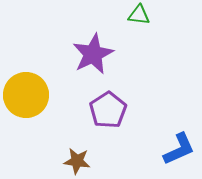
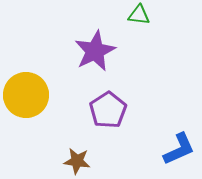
purple star: moved 2 px right, 3 px up
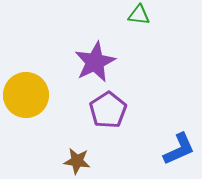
purple star: moved 11 px down
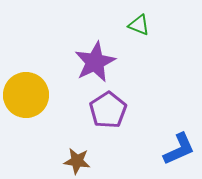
green triangle: moved 10 px down; rotated 15 degrees clockwise
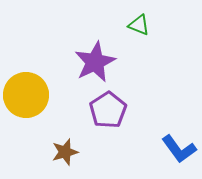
blue L-shape: rotated 78 degrees clockwise
brown star: moved 12 px left, 9 px up; rotated 24 degrees counterclockwise
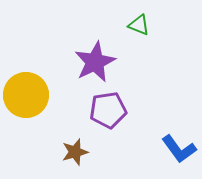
purple pentagon: rotated 24 degrees clockwise
brown star: moved 10 px right
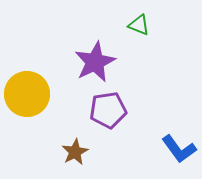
yellow circle: moved 1 px right, 1 px up
brown star: rotated 12 degrees counterclockwise
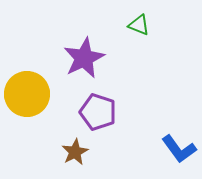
purple star: moved 11 px left, 4 px up
purple pentagon: moved 10 px left, 2 px down; rotated 27 degrees clockwise
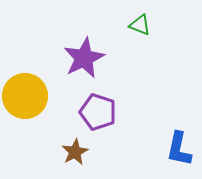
green triangle: moved 1 px right
yellow circle: moved 2 px left, 2 px down
blue L-shape: rotated 48 degrees clockwise
